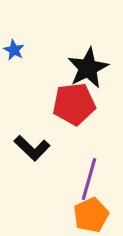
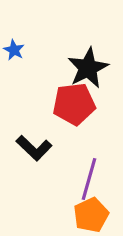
black L-shape: moved 2 px right
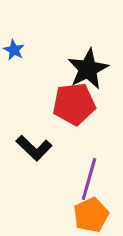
black star: moved 1 px down
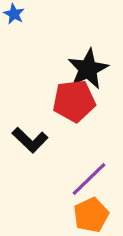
blue star: moved 36 px up
red pentagon: moved 3 px up
black L-shape: moved 4 px left, 8 px up
purple line: rotated 30 degrees clockwise
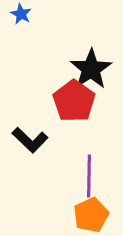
blue star: moved 7 px right
black star: moved 3 px right; rotated 6 degrees counterclockwise
red pentagon: rotated 30 degrees counterclockwise
purple line: moved 3 px up; rotated 45 degrees counterclockwise
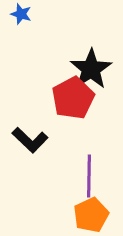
blue star: rotated 10 degrees counterclockwise
red pentagon: moved 1 px left, 3 px up; rotated 9 degrees clockwise
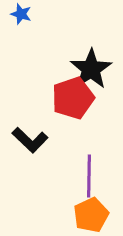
red pentagon: rotated 9 degrees clockwise
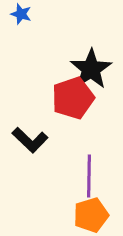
orange pentagon: rotated 8 degrees clockwise
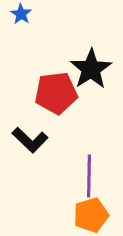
blue star: rotated 15 degrees clockwise
red pentagon: moved 17 px left, 5 px up; rotated 12 degrees clockwise
